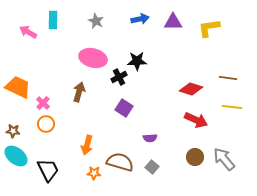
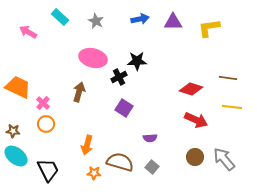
cyan rectangle: moved 7 px right, 3 px up; rotated 48 degrees counterclockwise
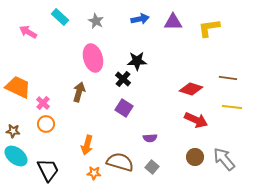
pink ellipse: rotated 60 degrees clockwise
black cross: moved 4 px right, 2 px down; rotated 21 degrees counterclockwise
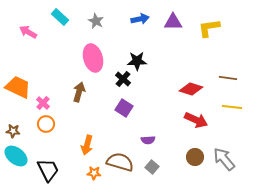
purple semicircle: moved 2 px left, 2 px down
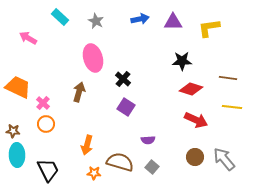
pink arrow: moved 6 px down
black star: moved 45 px right
purple square: moved 2 px right, 1 px up
cyan ellipse: moved 1 px right, 1 px up; rotated 50 degrees clockwise
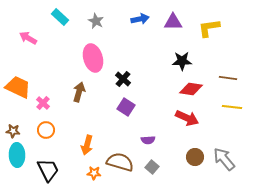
red diamond: rotated 10 degrees counterclockwise
red arrow: moved 9 px left, 2 px up
orange circle: moved 6 px down
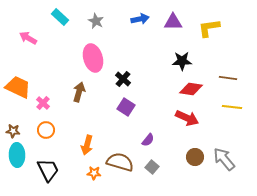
purple semicircle: rotated 48 degrees counterclockwise
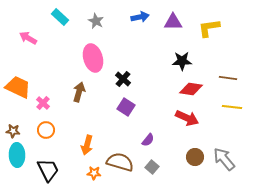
blue arrow: moved 2 px up
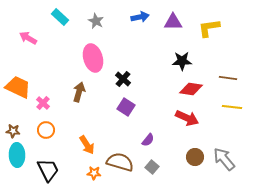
orange arrow: rotated 48 degrees counterclockwise
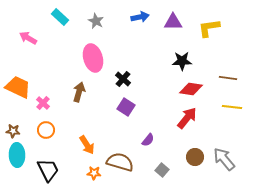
red arrow: rotated 75 degrees counterclockwise
gray square: moved 10 px right, 3 px down
